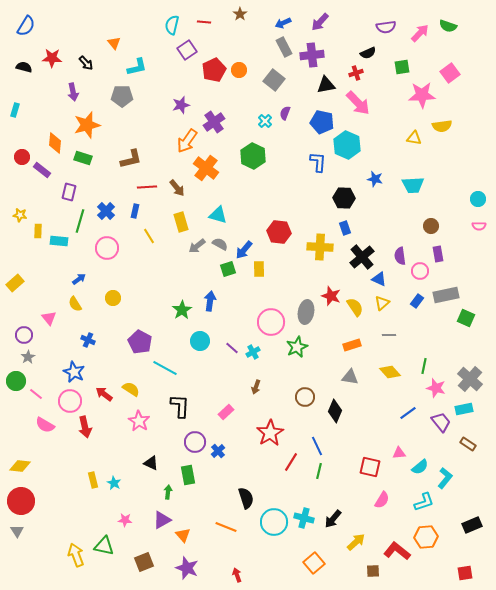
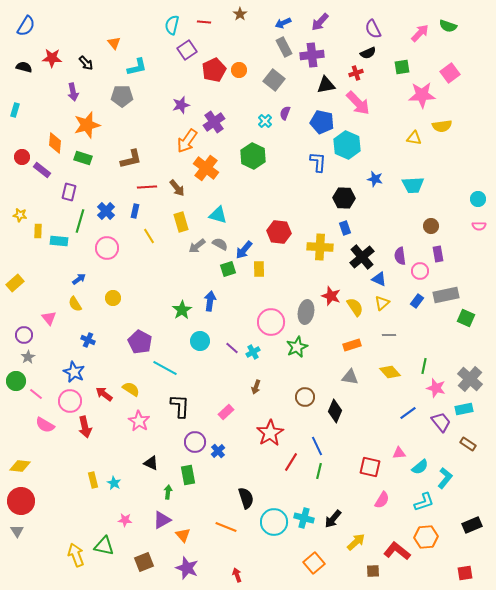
purple semicircle at (386, 27): moved 13 px left, 2 px down; rotated 72 degrees clockwise
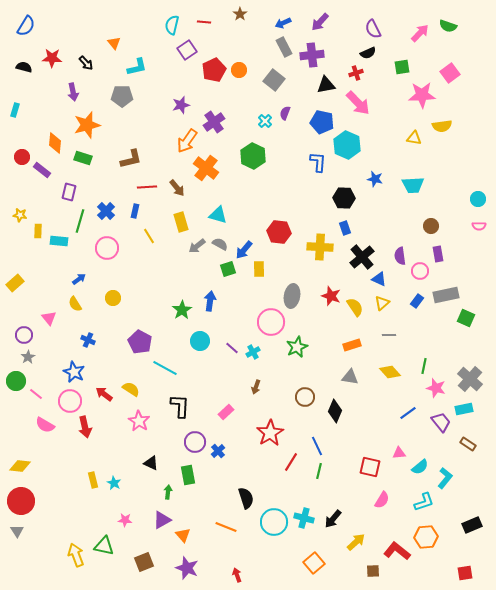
gray ellipse at (306, 312): moved 14 px left, 16 px up
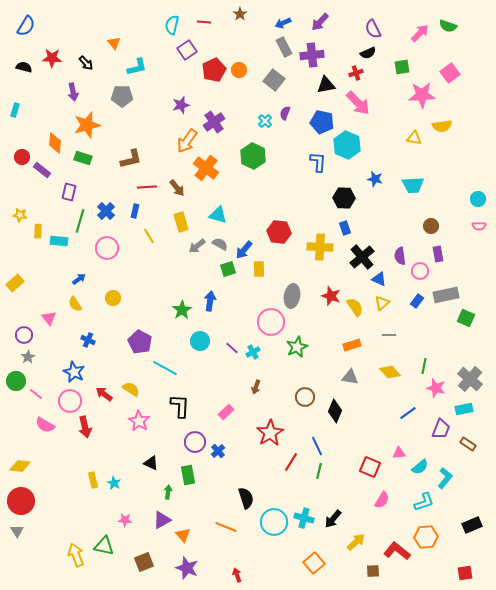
purple trapezoid at (441, 422): moved 7 px down; rotated 60 degrees clockwise
red square at (370, 467): rotated 10 degrees clockwise
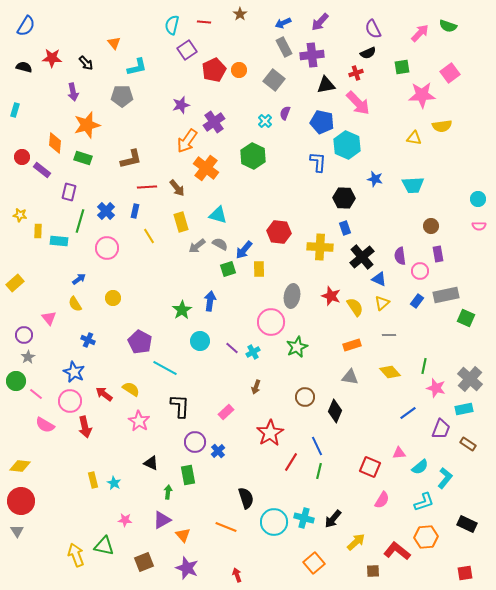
black rectangle at (472, 525): moved 5 px left, 1 px up; rotated 48 degrees clockwise
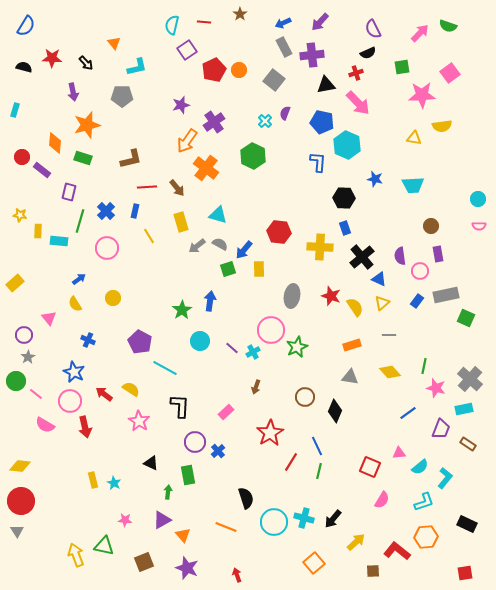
pink circle at (271, 322): moved 8 px down
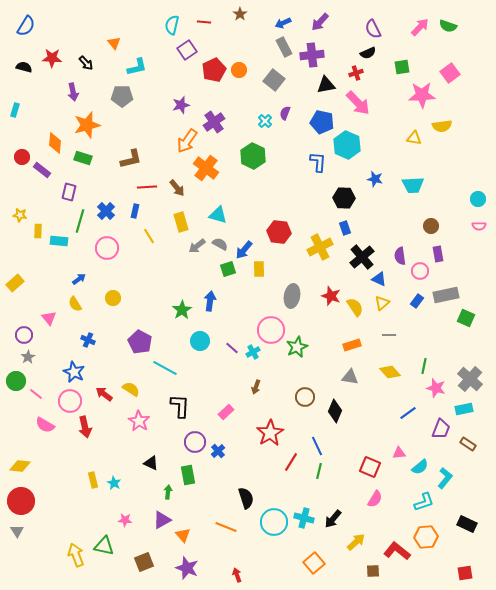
pink arrow at (420, 33): moved 6 px up
yellow cross at (320, 247): rotated 30 degrees counterclockwise
pink semicircle at (382, 500): moved 7 px left, 1 px up
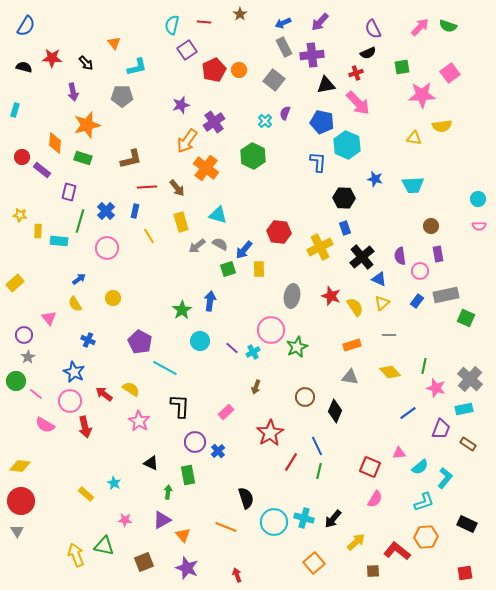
yellow rectangle at (93, 480): moved 7 px left, 14 px down; rotated 35 degrees counterclockwise
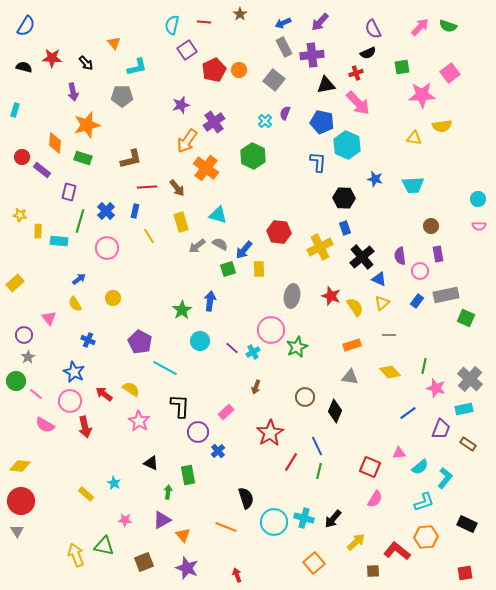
purple circle at (195, 442): moved 3 px right, 10 px up
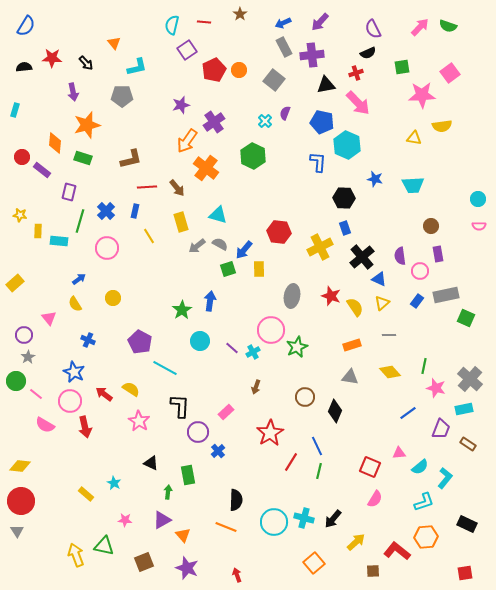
black semicircle at (24, 67): rotated 21 degrees counterclockwise
black semicircle at (246, 498): moved 10 px left, 2 px down; rotated 20 degrees clockwise
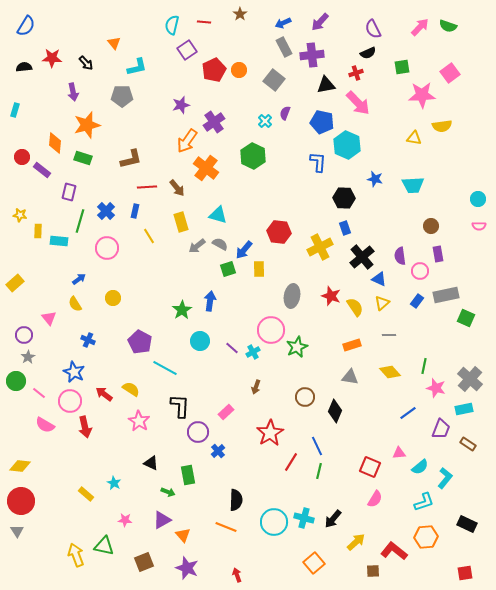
pink line at (36, 394): moved 3 px right, 1 px up
green arrow at (168, 492): rotated 104 degrees clockwise
red L-shape at (397, 551): moved 3 px left
